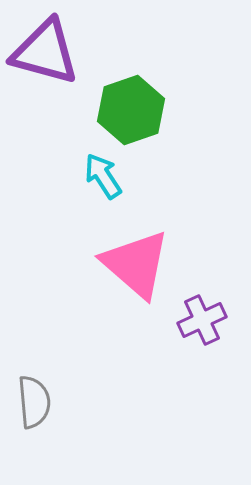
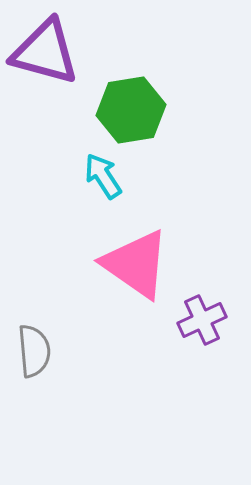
green hexagon: rotated 10 degrees clockwise
pink triangle: rotated 6 degrees counterclockwise
gray semicircle: moved 51 px up
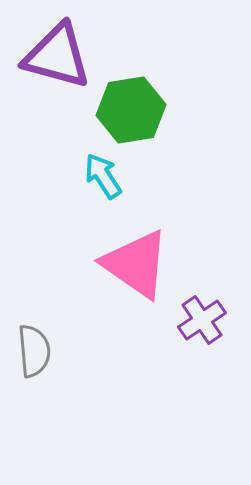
purple triangle: moved 12 px right, 4 px down
purple cross: rotated 9 degrees counterclockwise
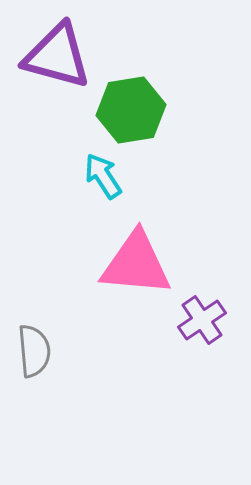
pink triangle: rotated 30 degrees counterclockwise
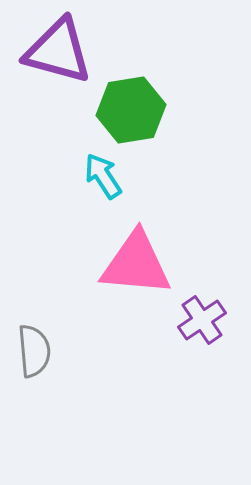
purple triangle: moved 1 px right, 5 px up
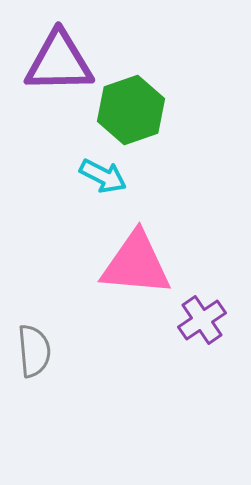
purple triangle: moved 1 px right, 11 px down; rotated 16 degrees counterclockwise
green hexagon: rotated 10 degrees counterclockwise
cyan arrow: rotated 150 degrees clockwise
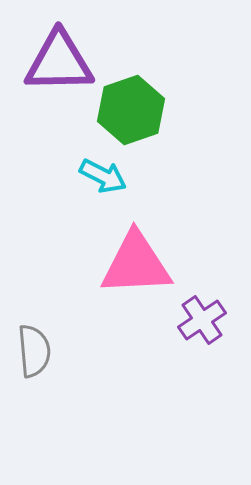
pink triangle: rotated 8 degrees counterclockwise
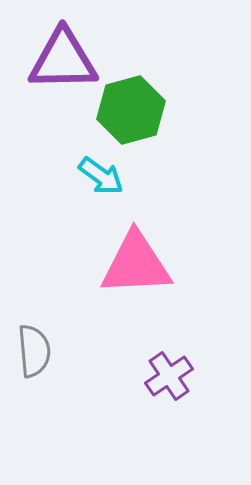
purple triangle: moved 4 px right, 2 px up
green hexagon: rotated 4 degrees clockwise
cyan arrow: moved 2 px left; rotated 9 degrees clockwise
purple cross: moved 33 px left, 56 px down
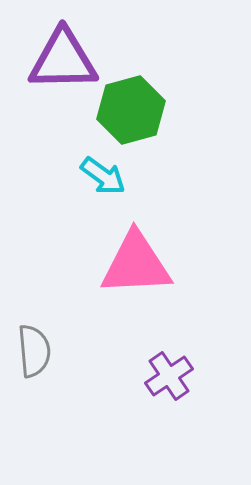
cyan arrow: moved 2 px right
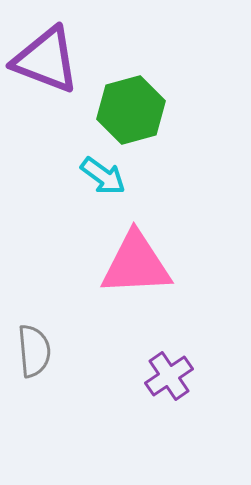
purple triangle: moved 17 px left; rotated 22 degrees clockwise
